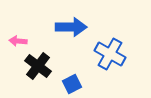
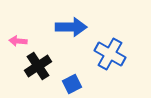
black cross: rotated 20 degrees clockwise
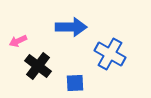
pink arrow: rotated 30 degrees counterclockwise
black cross: rotated 20 degrees counterclockwise
blue square: moved 3 px right, 1 px up; rotated 24 degrees clockwise
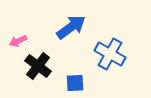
blue arrow: rotated 36 degrees counterclockwise
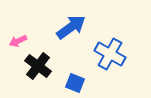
blue square: rotated 24 degrees clockwise
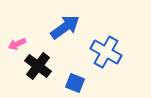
blue arrow: moved 6 px left
pink arrow: moved 1 px left, 3 px down
blue cross: moved 4 px left, 2 px up
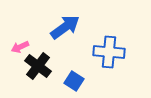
pink arrow: moved 3 px right, 3 px down
blue cross: moved 3 px right; rotated 24 degrees counterclockwise
blue square: moved 1 px left, 2 px up; rotated 12 degrees clockwise
